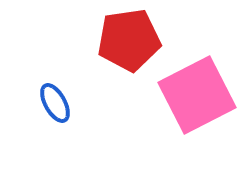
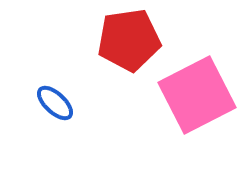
blue ellipse: rotated 18 degrees counterclockwise
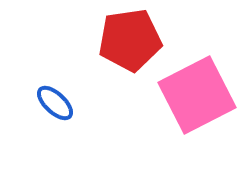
red pentagon: moved 1 px right
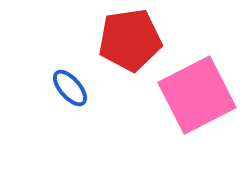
blue ellipse: moved 15 px right, 15 px up; rotated 6 degrees clockwise
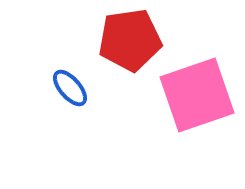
pink square: rotated 8 degrees clockwise
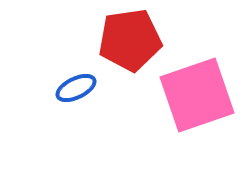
blue ellipse: moved 6 px right; rotated 75 degrees counterclockwise
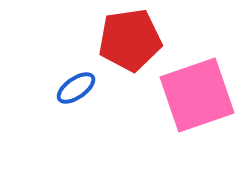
blue ellipse: rotated 9 degrees counterclockwise
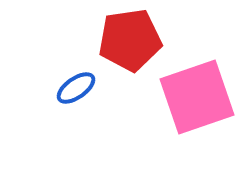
pink square: moved 2 px down
